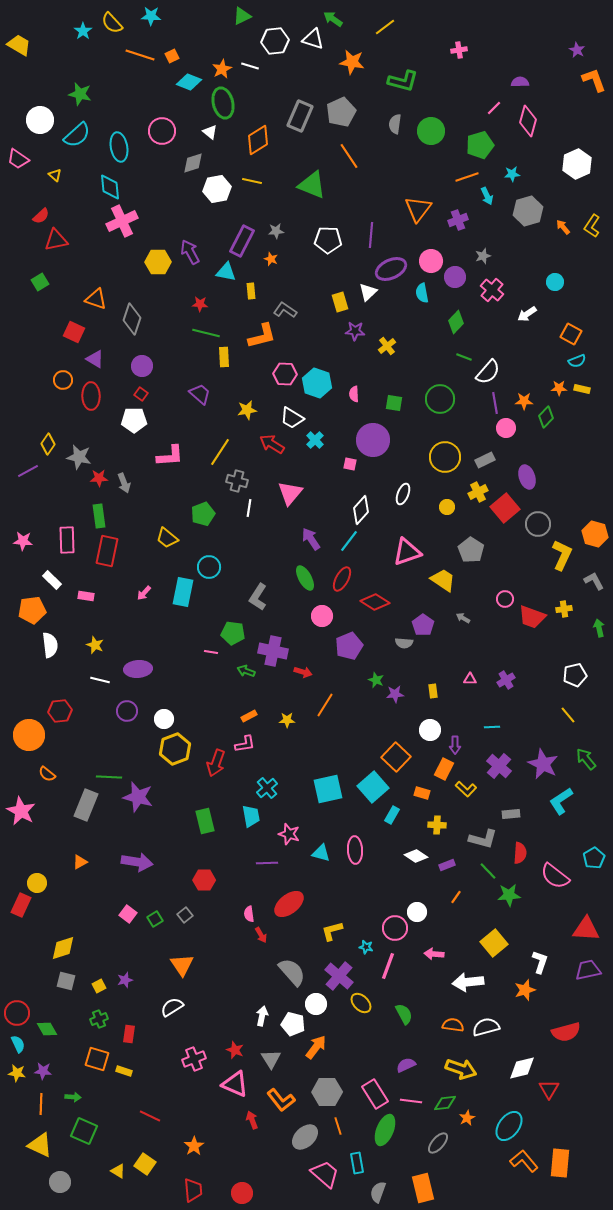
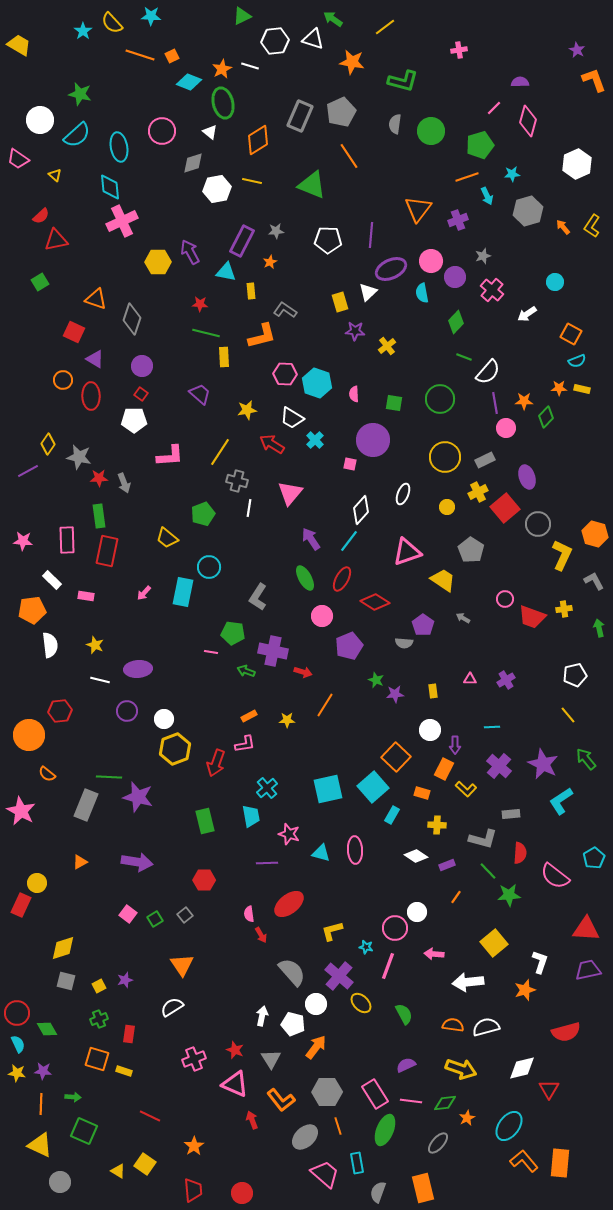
orange star at (271, 259): moved 1 px left, 3 px down; rotated 24 degrees clockwise
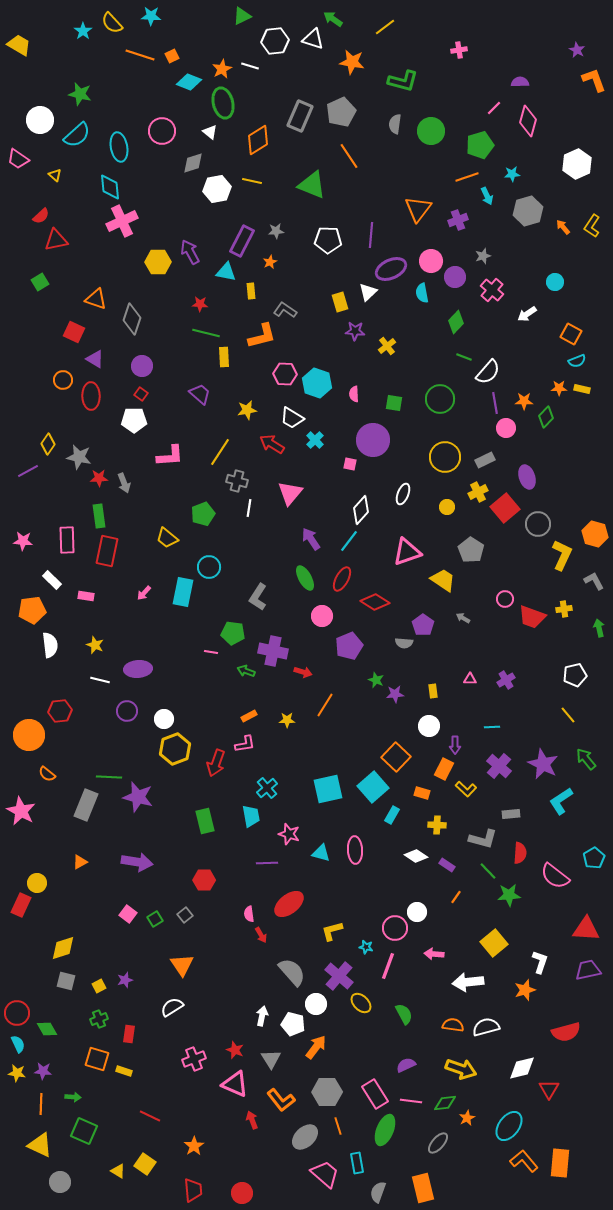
white circle at (430, 730): moved 1 px left, 4 px up
purple rectangle at (447, 865): rotated 56 degrees clockwise
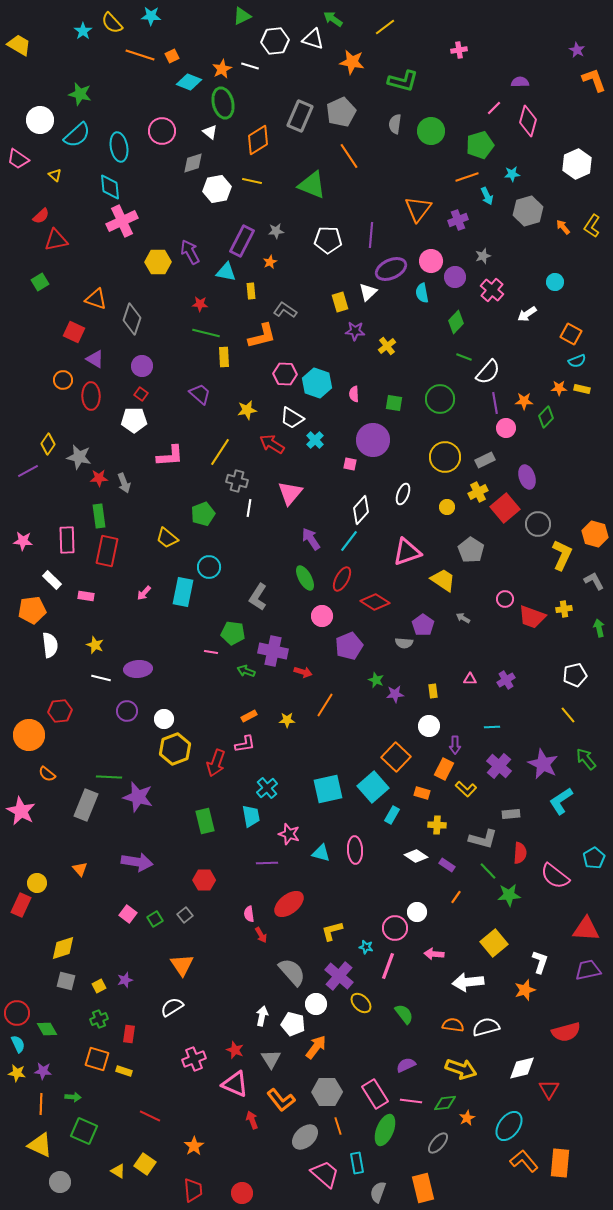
white line at (100, 680): moved 1 px right, 2 px up
orange triangle at (80, 862): moved 7 px down; rotated 42 degrees counterclockwise
green semicircle at (404, 1014): rotated 10 degrees counterclockwise
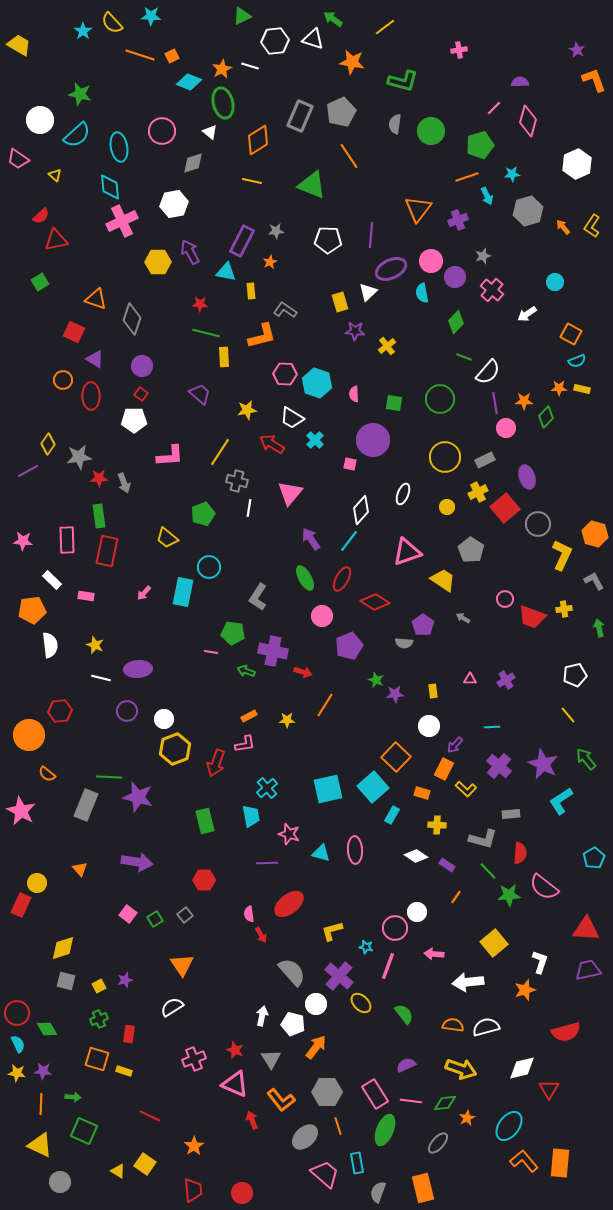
white hexagon at (217, 189): moved 43 px left, 15 px down
gray star at (79, 457): rotated 20 degrees counterclockwise
purple arrow at (455, 745): rotated 42 degrees clockwise
pink semicircle at (555, 876): moved 11 px left, 11 px down
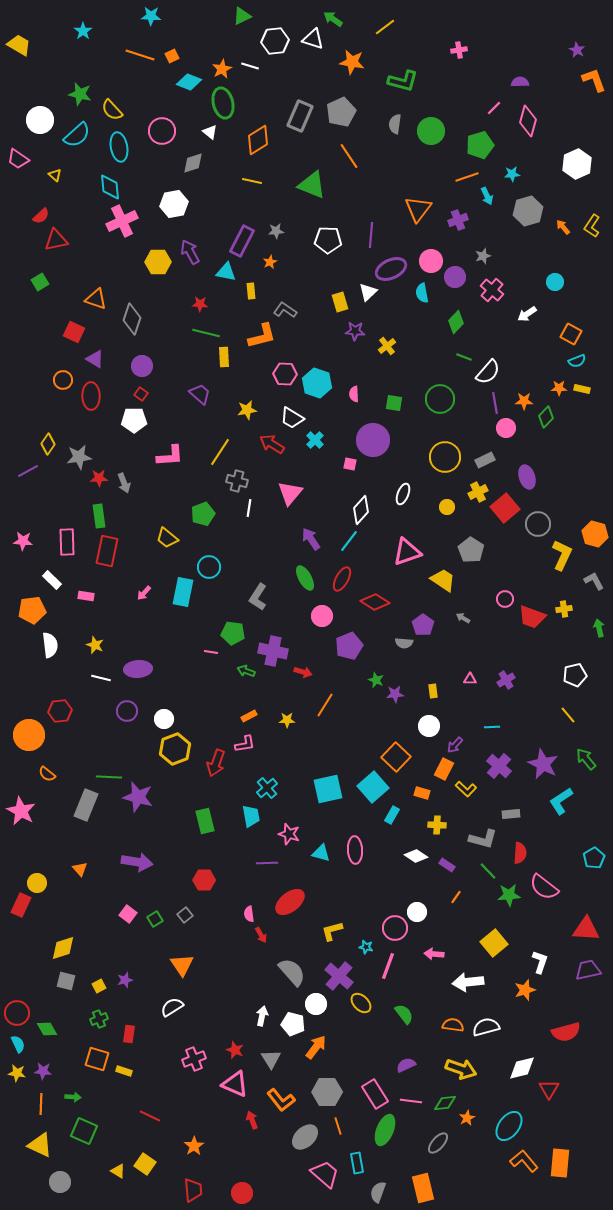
yellow semicircle at (112, 23): moved 87 px down
pink rectangle at (67, 540): moved 2 px down
red ellipse at (289, 904): moved 1 px right, 2 px up
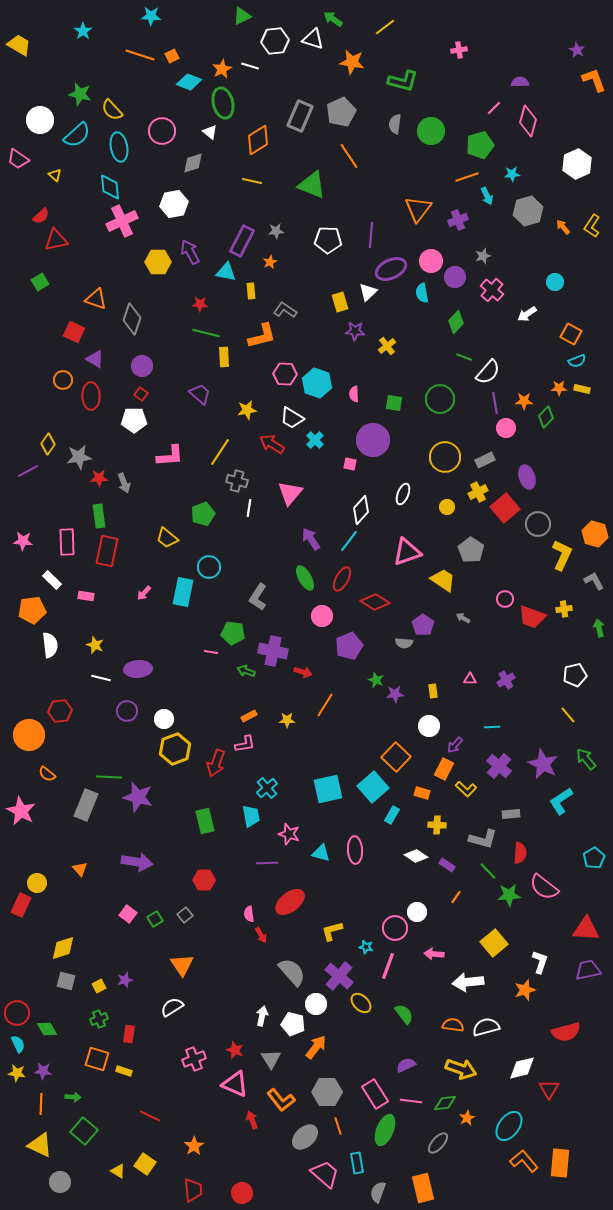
green square at (84, 1131): rotated 16 degrees clockwise
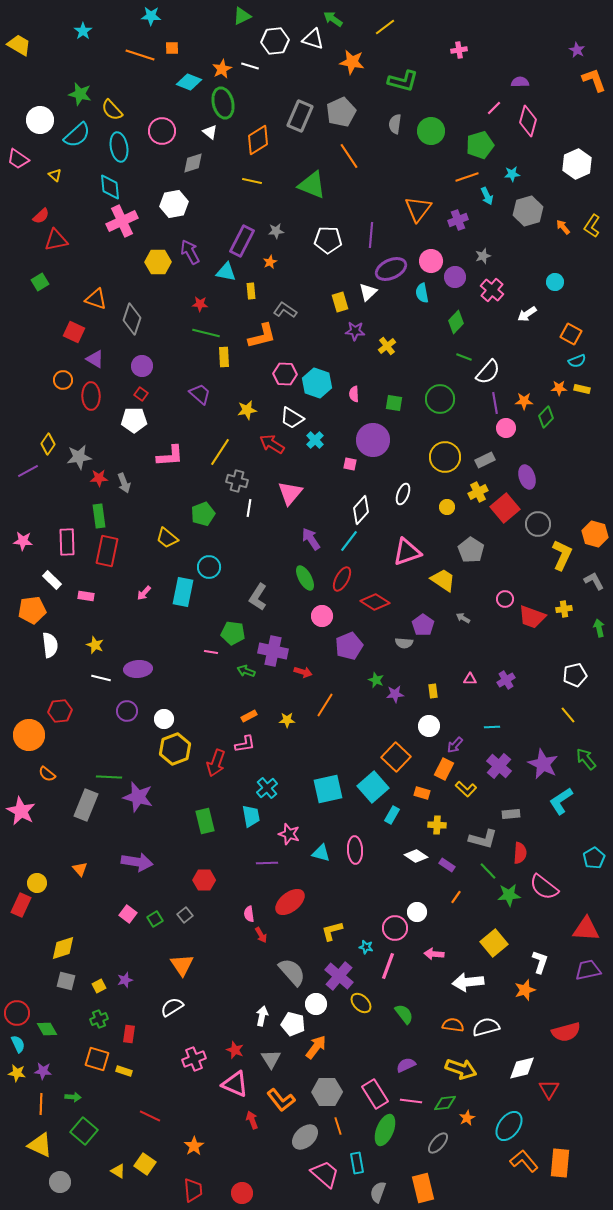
orange square at (172, 56): moved 8 px up; rotated 24 degrees clockwise
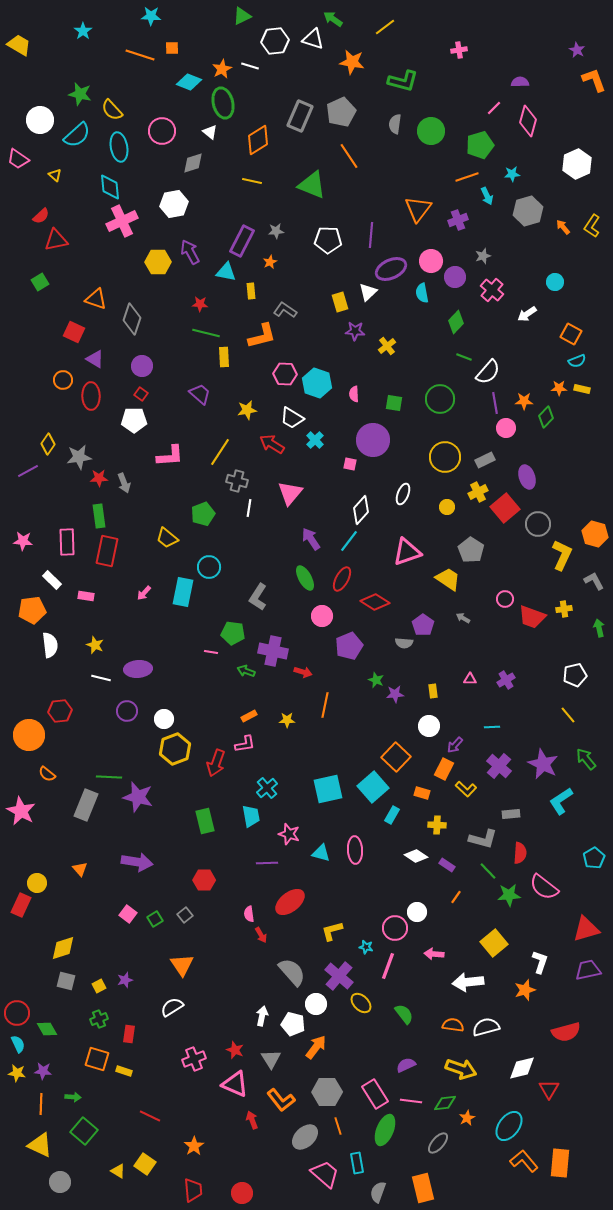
yellow trapezoid at (443, 580): moved 5 px right, 1 px up
orange line at (325, 705): rotated 20 degrees counterclockwise
red triangle at (586, 929): rotated 20 degrees counterclockwise
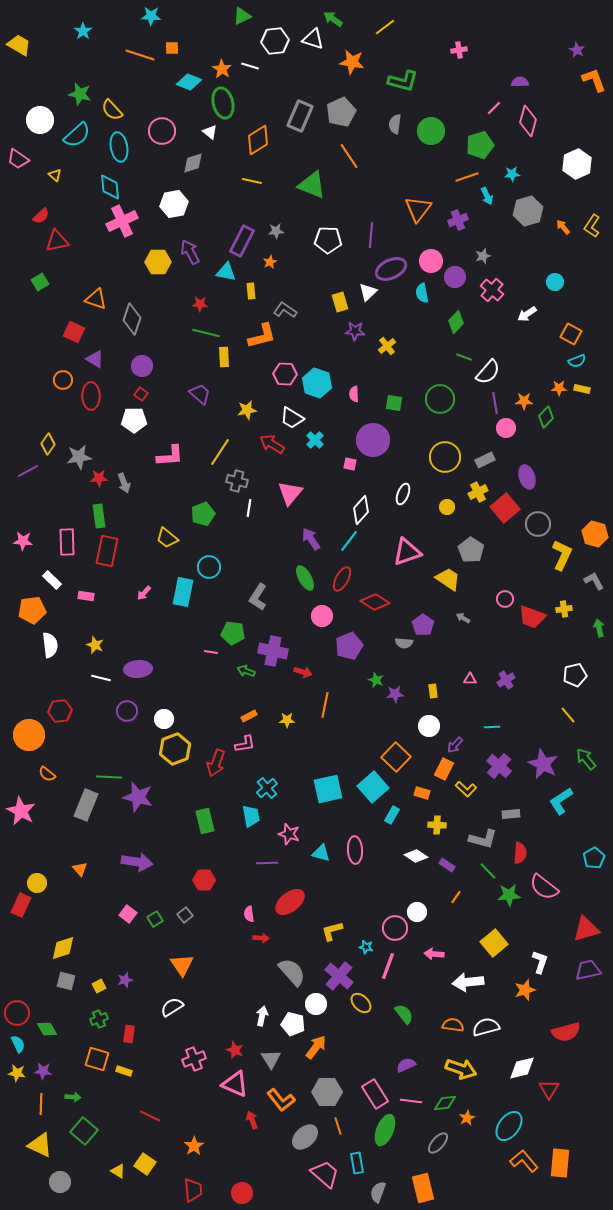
orange star at (222, 69): rotated 12 degrees counterclockwise
red triangle at (56, 240): moved 1 px right, 1 px down
red arrow at (261, 935): moved 3 px down; rotated 56 degrees counterclockwise
